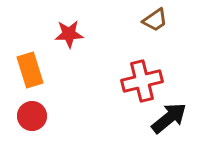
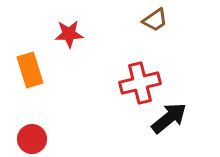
red cross: moved 2 px left, 2 px down
red circle: moved 23 px down
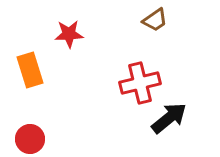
red circle: moved 2 px left
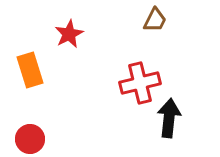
brown trapezoid: rotated 28 degrees counterclockwise
red star: rotated 24 degrees counterclockwise
black arrow: rotated 45 degrees counterclockwise
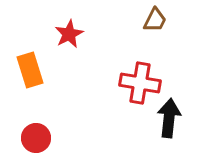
red cross: rotated 24 degrees clockwise
red circle: moved 6 px right, 1 px up
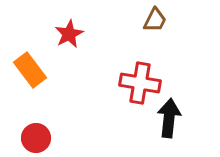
orange rectangle: rotated 20 degrees counterclockwise
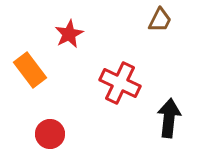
brown trapezoid: moved 5 px right
red cross: moved 20 px left; rotated 15 degrees clockwise
red circle: moved 14 px right, 4 px up
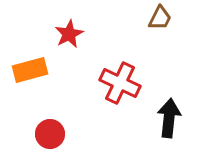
brown trapezoid: moved 2 px up
orange rectangle: rotated 68 degrees counterclockwise
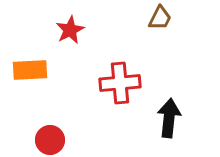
red star: moved 1 px right, 4 px up
orange rectangle: rotated 12 degrees clockwise
red cross: rotated 30 degrees counterclockwise
red circle: moved 6 px down
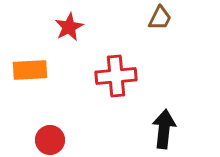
red star: moved 1 px left, 3 px up
red cross: moved 4 px left, 7 px up
black arrow: moved 5 px left, 11 px down
